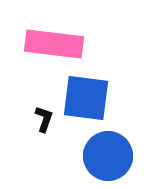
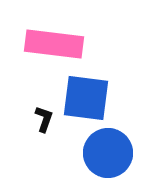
blue circle: moved 3 px up
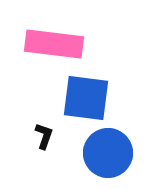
black L-shape: moved 17 px down
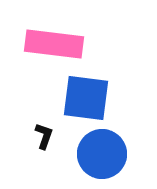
blue circle: moved 6 px left, 1 px down
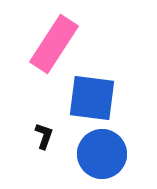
pink rectangle: rotated 64 degrees counterclockwise
blue square: moved 6 px right
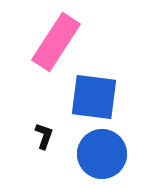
pink rectangle: moved 2 px right, 2 px up
blue square: moved 2 px right, 1 px up
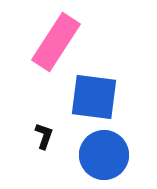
blue circle: moved 2 px right, 1 px down
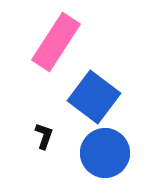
blue square: rotated 30 degrees clockwise
blue circle: moved 1 px right, 2 px up
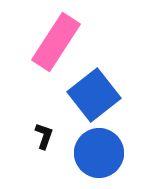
blue square: moved 2 px up; rotated 15 degrees clockwise
blue circle: moved 6 px left
